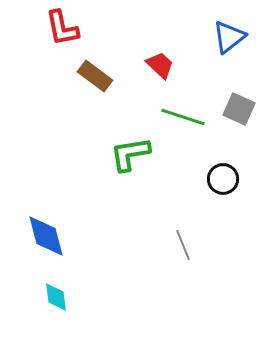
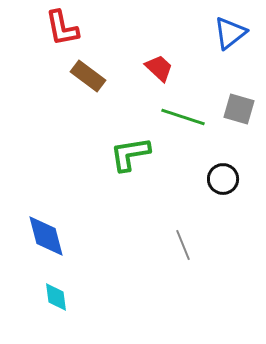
blue triangle: moved 1 px right, 4 px up
red trapezoid: moved 1 px left, 3 px down
brown rectangle: moved 7 px left
gray square: rotated 8 degrees counterclockwise
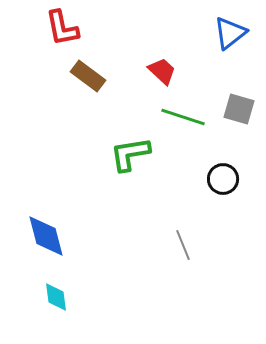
red trapezoid: moved 3 px right, 3 px down
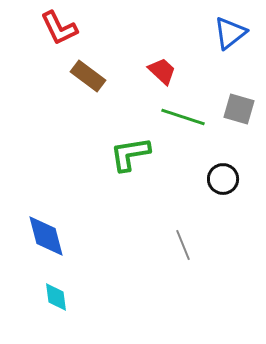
red L-shape: moved 3 px left; rotated 15 degrees counterclockwise
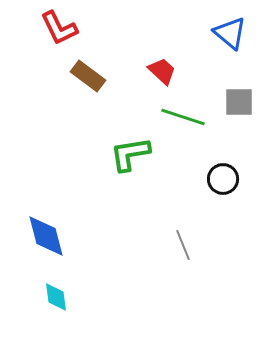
blue triangle: rotated 42 degrees counterclockwise
gray square: moved 7 px up; rotated 16 degrees counterclockwise
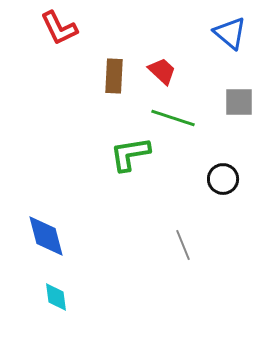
brown rectangle: moved 26 px right; rotated 56 degrees clockwise
green line: moved 10 px left, 1 px down
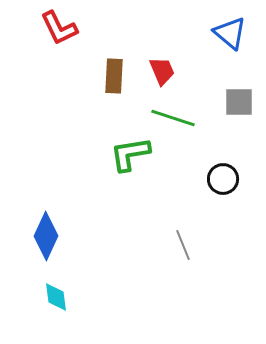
red trapezoid: rotated 24 degrees clockwise
blue diamond: rotated 39 degrees clockwise
